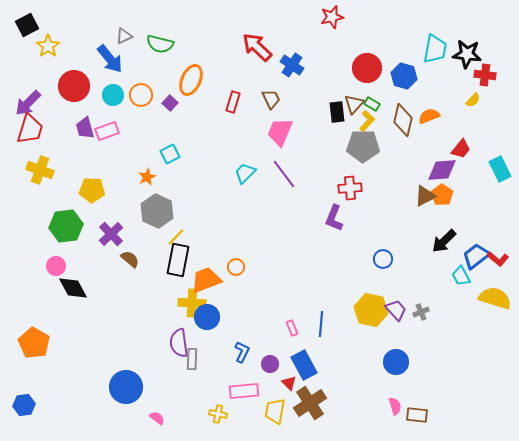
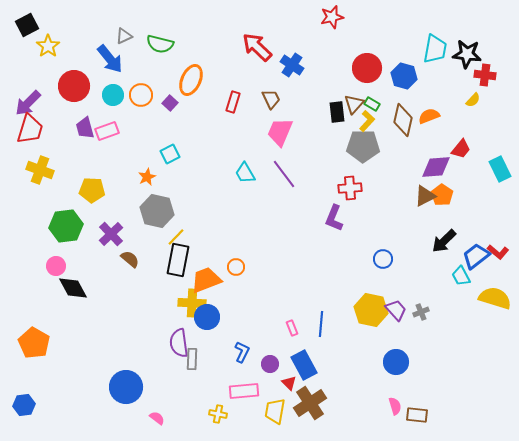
purple diamond at (442, 170): moved 6 px left, 3 px up
cyan trapezoid at (245, 173): rotated 75 degrees counterclockwise
gray hexagon at (157, 211): rotated 12 degrees counterclockwise
red L-shape at (498, 259): moved 7 px up
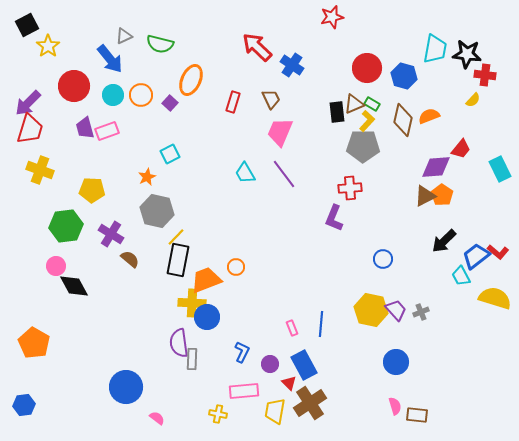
brown triangle at (354, 104): rotated 25 degrees clockwise
purple cross at (111, 234): rotated 15 degrees counterclockwise
black diamond at (73, 288): moved 1 px right, 2 px up
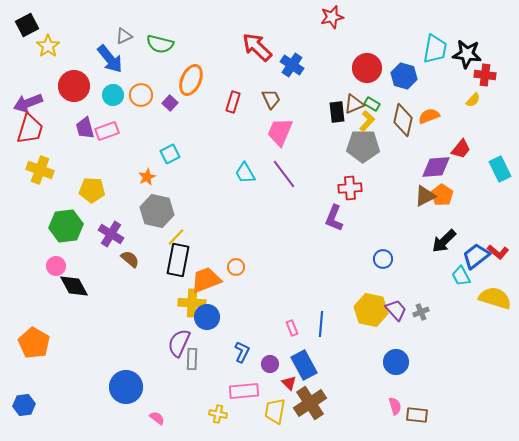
purple arrow at (28, 103): rotated 24 degrees clockwise
purple semicircle at (179, 343): rotated 32 degrees clockwise
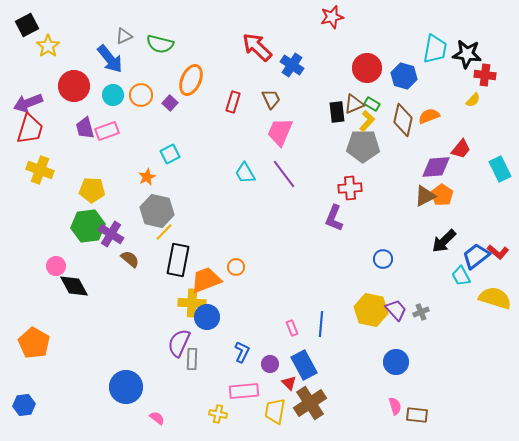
green hexagon at (66, 226): moved 22 px right
yellow line at (176, 237): moved 12 px left, 5 px up
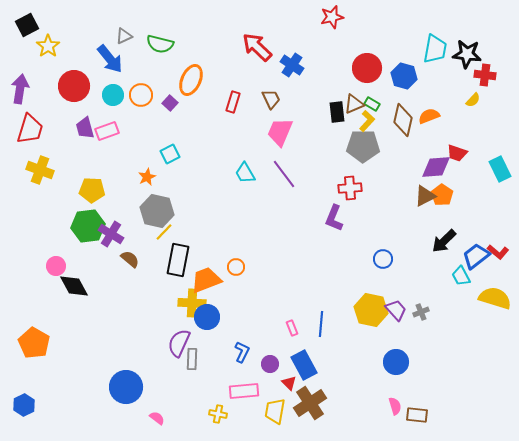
purple arrow at (28, 103): moved 8 px left, 14 px up; rotated 120 degrees clockwise
red trapezoid at (461, 149): moved 4 px left, 4 px down; rotated 70 degrees clockwise
blue hexagon at (24, 405): rotated 20 degrees counterclockwise
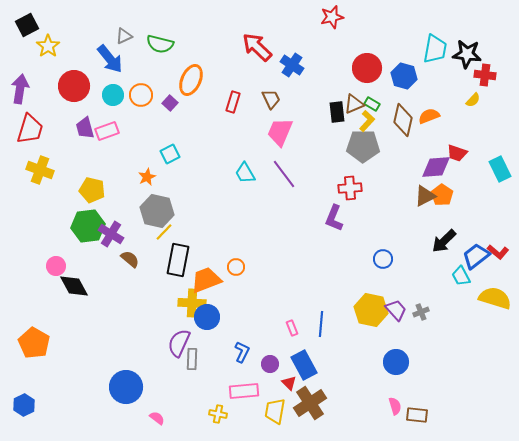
yellow pentagon at (92, 190): rotated 10 degrees clockwise
